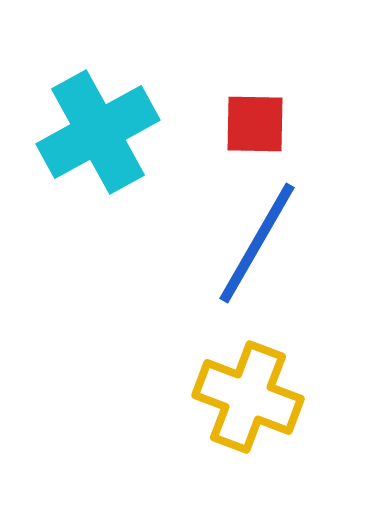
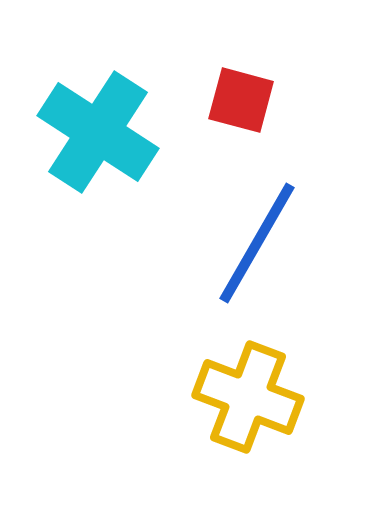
red square: moved 14 px left, 24 px up; rotated 14 degrees clockwise
cyan cross: rotated 28 degrees counterclockwise
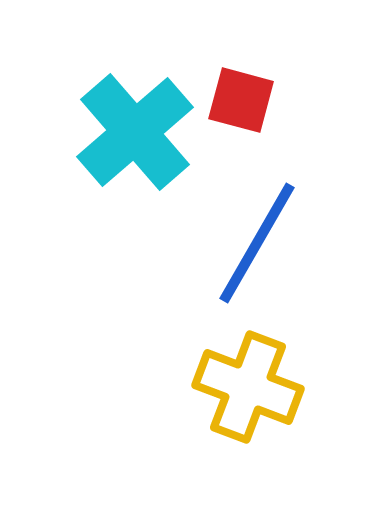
cyan cross: moved 37 px right; rotated 16 degrees clockwise
yellow cross: moved 10 px up
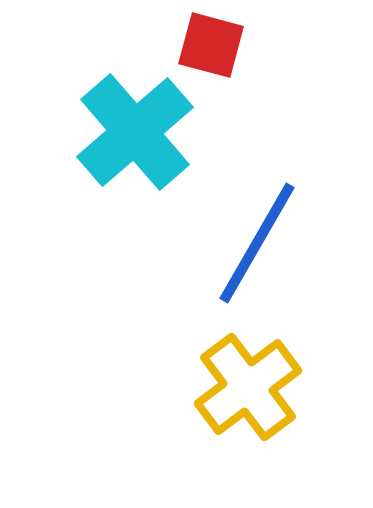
red square: moved 30 px left, 55 px up
yellow cross: rotated 32 degrees clockwise
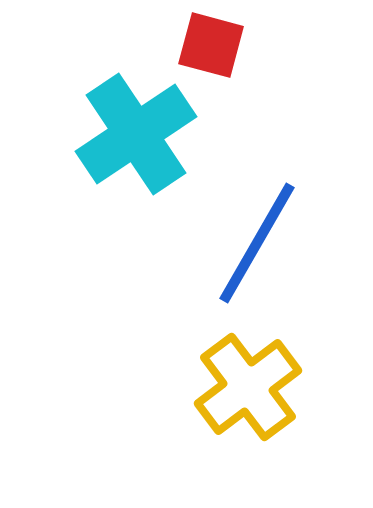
cyan cross: moved 1 px right, 2 px down; rotated 7 degrees clockwise
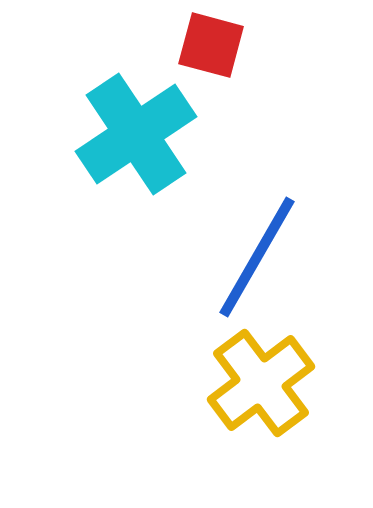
blue line: moved 14 px down
yellow cross: moved 13 px right, 4 px up
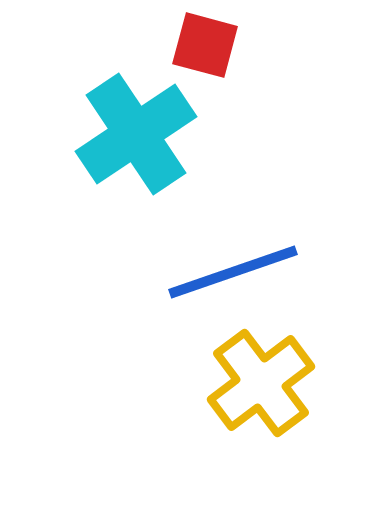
red square: moved 6 px left
blue line: moved 24 px left, 15 px down; rotated 41 degrees clockwise
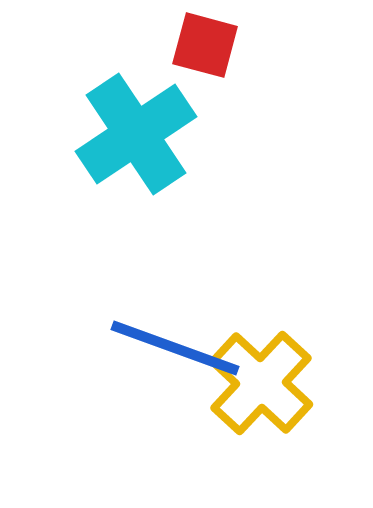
blue line: moved 58 px left, 76 px down; rotated 39 degrees clockwise
yellow cross: rotated 10 degrees counterclockwise
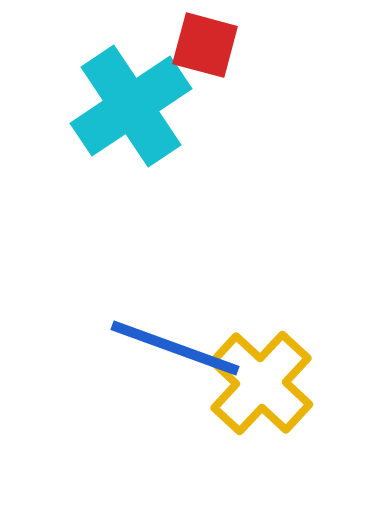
cyan cross: moved 5 px left, 28 px up
